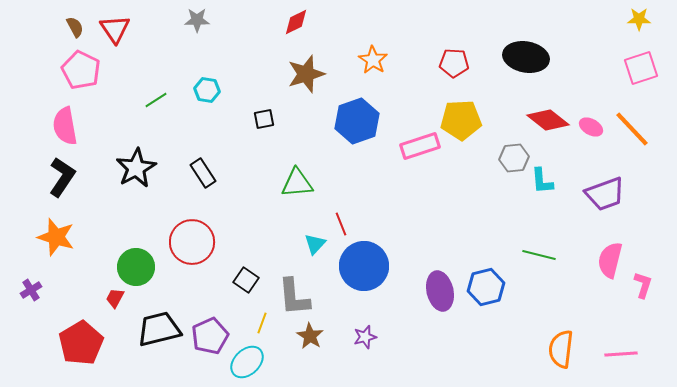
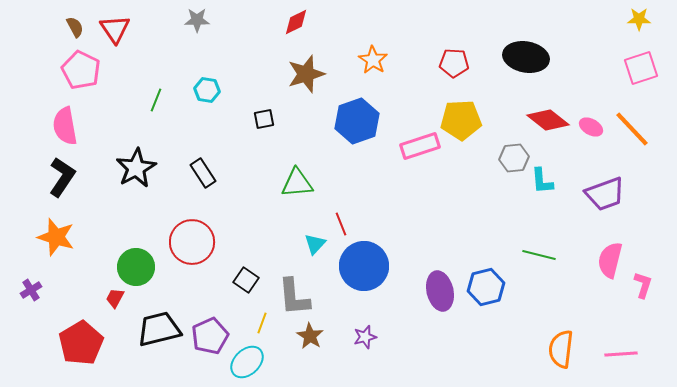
green line at (156, 100): rotated 35 degrees counterclockwise
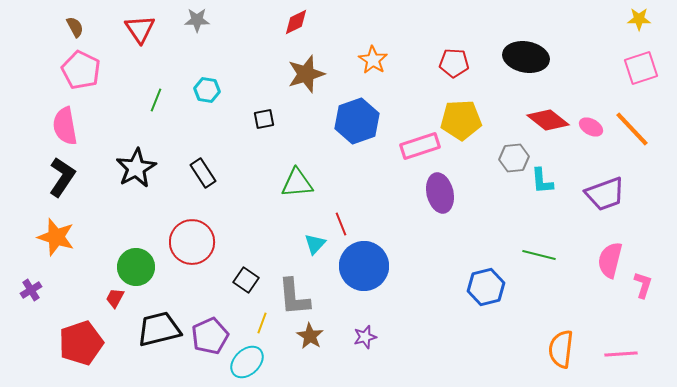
red triangle at (115, 29): moved 25 px right
purple ellipse at (440, 291): moved 98 px up
red pentagon at (81, 343): rotated 12 degrees clockwise
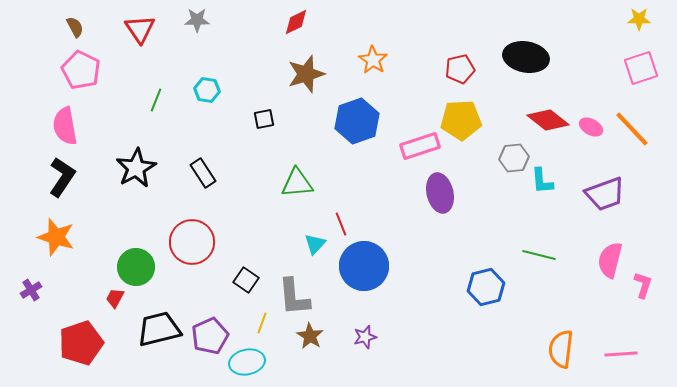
red pentagon at (454, 63): moved 6 px right, 6 px down; rotated 16 degrees counterclockwise
cyan ellipse at (247, 362): rotated 32 degrees clockwise
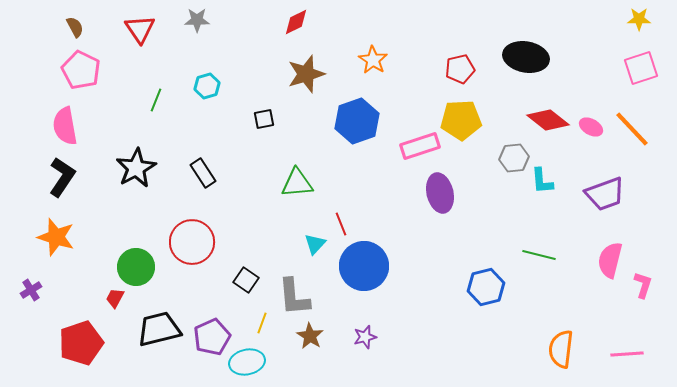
cyan hexagon at (207, 90): moved 4 px up; rotated 25 degrees counterclockwise
purple pentagon at (210, 336): moved 2 px right, 1 px down
pink line at (621, 354): moved 6 px right
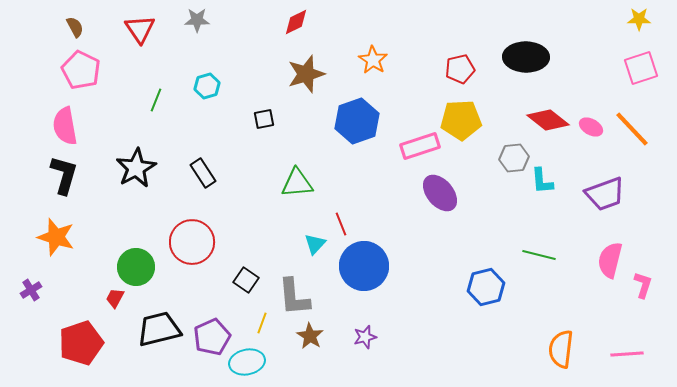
black ellipse at (526, 57): rotated 9 degrees counterclockwise
black L-shape at (62, 177): moved 2 px right, 2 px up; rotated 18 degrees counterclockwise
purple ellipse at (440, 193): rotated 27 degrees counterclockwise
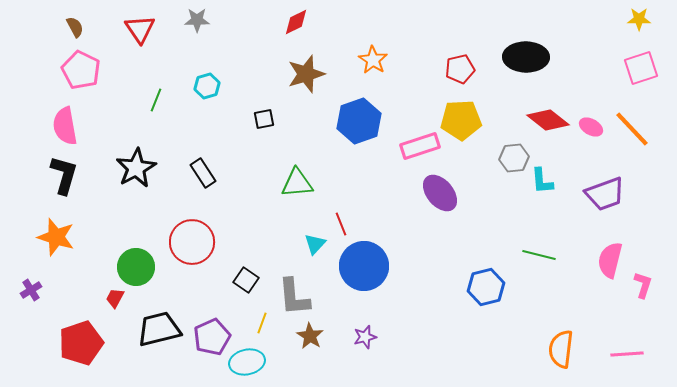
blue hexagon at (357, 121): moved 2 px right
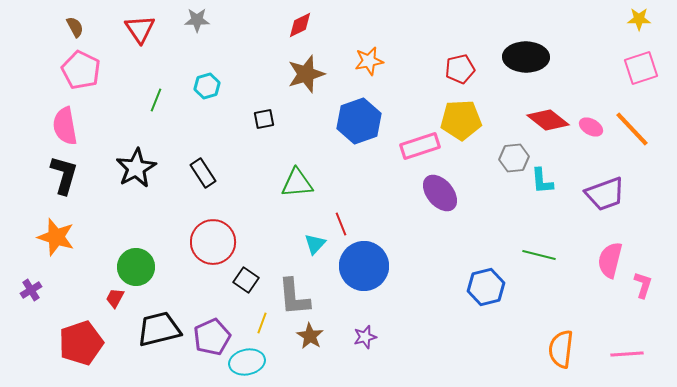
red diamond at (296, 22): moved 4 px right, 3 px down
orange star at (373, 60): moved 4 px left, 1 px down; rotated 28 degrees clockwise
red circle at (192, 242): moved 21 px right
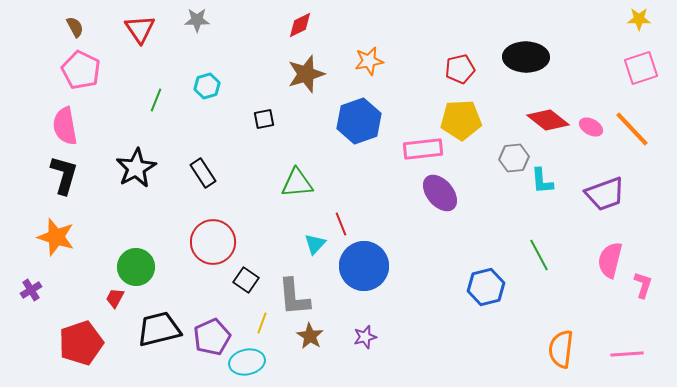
pink rectangle at (420, 146): moved 3 px right, 3 px down; rotated 12 degrees clockwise
green line at (539, 255): rotated 48 degrees clockwise
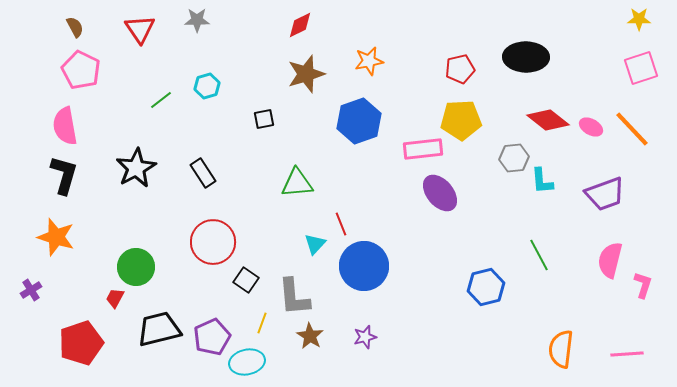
green line at (156, 100): moved 5 px right; rotated 30 degrees clockwise
